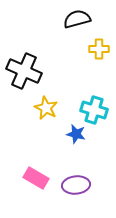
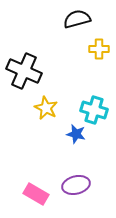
pink rectangle: moved 16 px down
purple ellipse: rotated 8 degrees counterclockwise
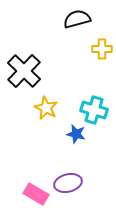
yellow cross: moved 3 px right
black cross: rotated 20 degrees clockwise
purple ellipse: moved 8 px left, 2 px up
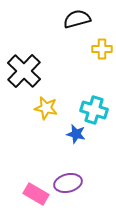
yellow star: rotated 15 degrees counterclockwise
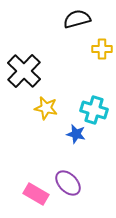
purple ellipse: rotated 60 degrees clockwise
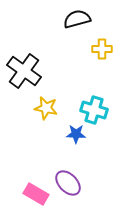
black cross: rotated 8 degrees counterclockwise
blue star: rotated 12 degrees counterclockwise
